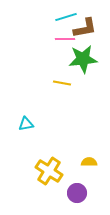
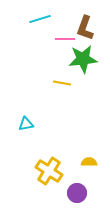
cyan line: moved 26 px left, 2 px down
brown L-shape: rotated 120 degrees clockwise
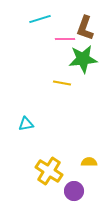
purple circle: moved 3 px left, 2 px up
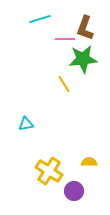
yellow line: moved 2 px right, 1 px down; rotated 48 degrees clockwise
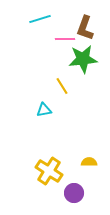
yellow line: moved 2 px left, 2 px down
cyan triangle: moved 18 px right, 14 px up
purple circle: moved 2 px down
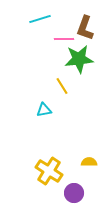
pink line: moved 1 px left
green star: moved 4 px left
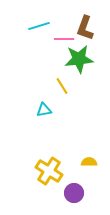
cyan line: moved 1 px left, 7 px down
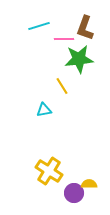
yellow semicircle: moved 22 px down
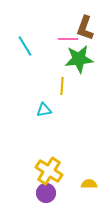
cyan line: moved 14 px left, 20 px down; rotated 75 degrees clockwise
pink line: moved 4 px right
yellow line: rotated 36 degrees clockwise
purple circle: moved 28 px left
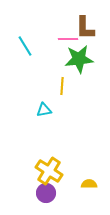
brown L-shape: rotated 20 degrees counterclockwise
